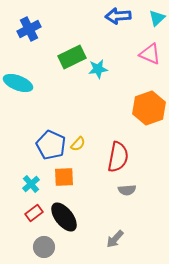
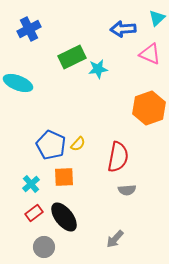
blue arrow: moved 5 px right, 13 px down
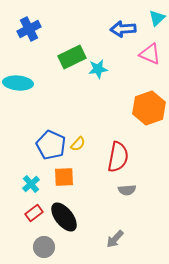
cyan ellipse: rotated 16 degrees counterclockwise
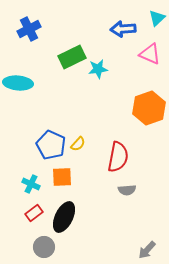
orange square: moved 2 px left
cyan cross: rotated 24 degrees counterclockwise
black ellipse: rotated 64 degrees clockwise
gray arrow: moved 32 px right, 11 px down
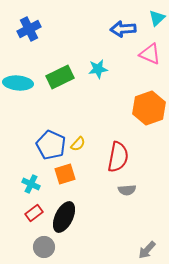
green rectangle: moved 12 px left, 20 px down
orange square: moved 3 px right, 3 px up; rotated 15 degrees counterclockwise
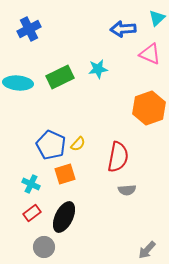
red rectangle: moved 2 px left
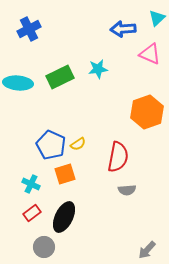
orange hexagon: moved 2 px left, 4 px down
yellow semicircle: rotated 14 degrees clockwise
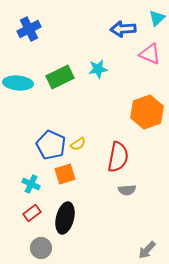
black ellipse: moved 1 px right, 1 px down; rotated 12 degrees counterclockwise
gray circle: moved 3 px left, 1 px down
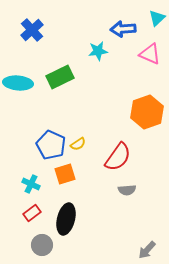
blue cross: moved 3 px right, 1 px down; rotated 15 degrees counterclockwise
cyan star: moved 18 px up
red semicircle: rotated 24 degrees clockwise
black ellipse: moved 1 px right, 1 px down
gray circle: moved 1 px right, 3 px up
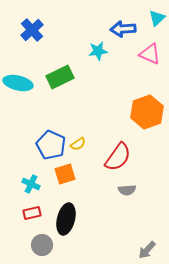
cyan ellipse: rotated 8 degrees clockwise
red rectangle: rotated 24 degrees clockwise
